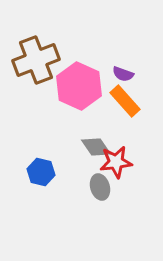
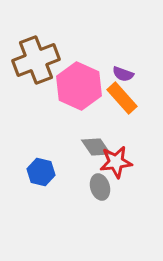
orange rectangle: moved 3 px left, 3 px up
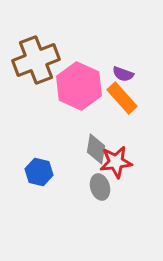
gray diamond: moved 2 px down; rotated 44 degrees clockwise
blue hexagon: moved 2 px left
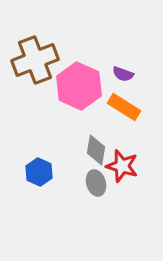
brown cross: moved 1 px left
orange rectangle: moved 2 px right, 9 px down; rotated 16 degrees counterclockwise
gray diamond: moved 1 px down
red star: moved 6 px right, 4 px down; rotated 24 degrees clockwise
blue hexagon: rotated 12 degrees clockwise
gray ellipse: moved 4 px left, 4 px up
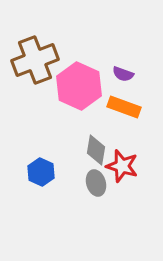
orange rectangle: rotated 12 degrees counterclockwise
blue hexagon: moved 2 px right
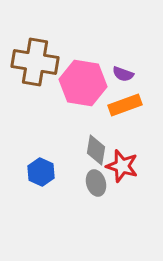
brown cross: moved 2 px down; rotated 30 degrees clockwise
pink hexagon: moved 4 px right, 3 px up; rotated 15 degrees counterclockwise
orange rectangle: moved 1 px right, 2 px up; rotated 40 degrees counterclockwise
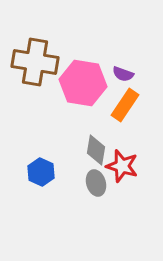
orange rectangle: rotated 36 degrees counterclockwise
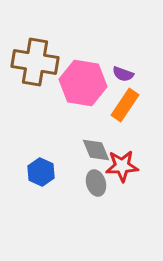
gray diamond: rotated 32 degrees counterclockwise
red star: rotated 20 degrees counterclockwise
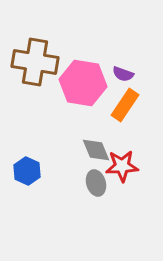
blue hexagon: moved 14 px left, 1 px up
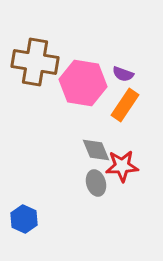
blue hexagon: moved 3 px left, 48 px down
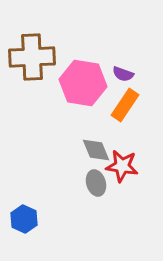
brown cross: moved 3 px left, 5 px up; rotated 12 degrees counterclockwise
red star: rotated 12 degrees clockwise
